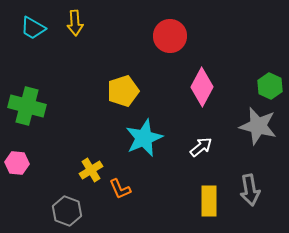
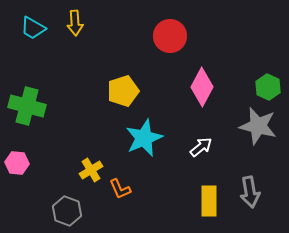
green hexagon: moved 2 px left, 1 px down
gray arrow: moved 2 px down
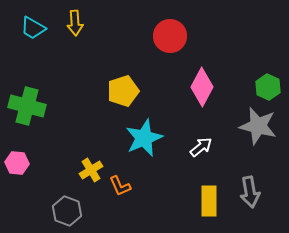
orange L-shape: moved 3 px up
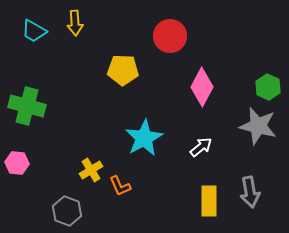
cyan trapezoid: moved 1 px right, 3 px down
yellow pentagon: moved 21 px up; rotated 20 degrees clockwise
cyan star: rotated 6 degrees counterclockwise
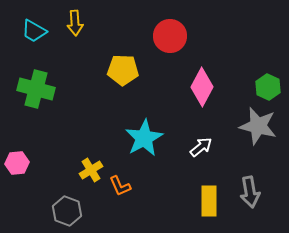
green cross: moved 9 px right, 17 px up
pink hexagon: rotated 10 degrees counterclockwise
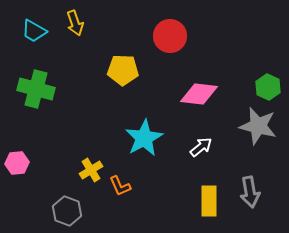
yellow arrow: rotated 15 degrees counterclockwise
pink diamond: moved 3 px left, 7 px down; rotated 69 degrees clockwise
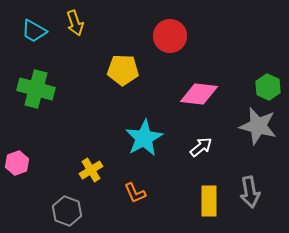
pink hexagon: rotated 15 degrees counterclockwise
orange L-shape: moved 15 px right, 7 px down
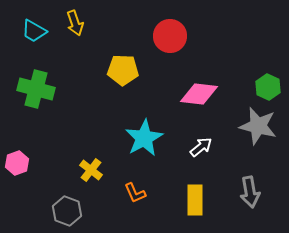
yellow cross: rotated 20 degrees counterclockwise
yellow rectangle: moved 14 px left, 1 px up
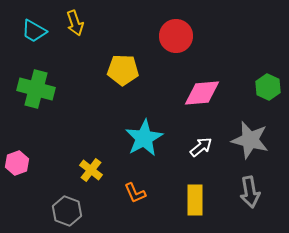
red circle: moved 6 px right
pink diamond: moved 3 px right, 1 px up; rotated 12 degrees counterclockwise
gray star: moved 8 px left, 14 px down
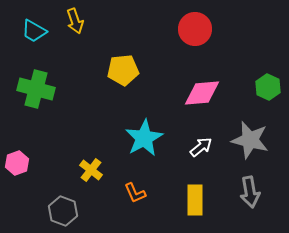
yellow arrow: moved 2 px up
red circle: moved 19 px right, 7 px up
yellow pentagon: rotated 8 degrees counterclockwise
gray hexagon: moved 4 px left
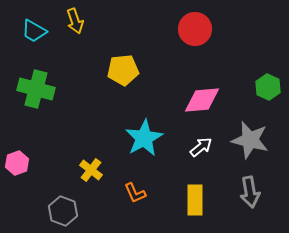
pink diamond: moved 7 px down
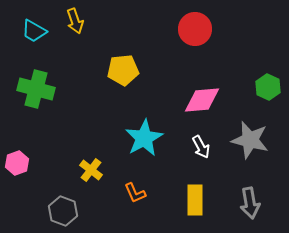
white arrow: rotated 100 degrees clockwise
gray arrow: moved 11 px down
